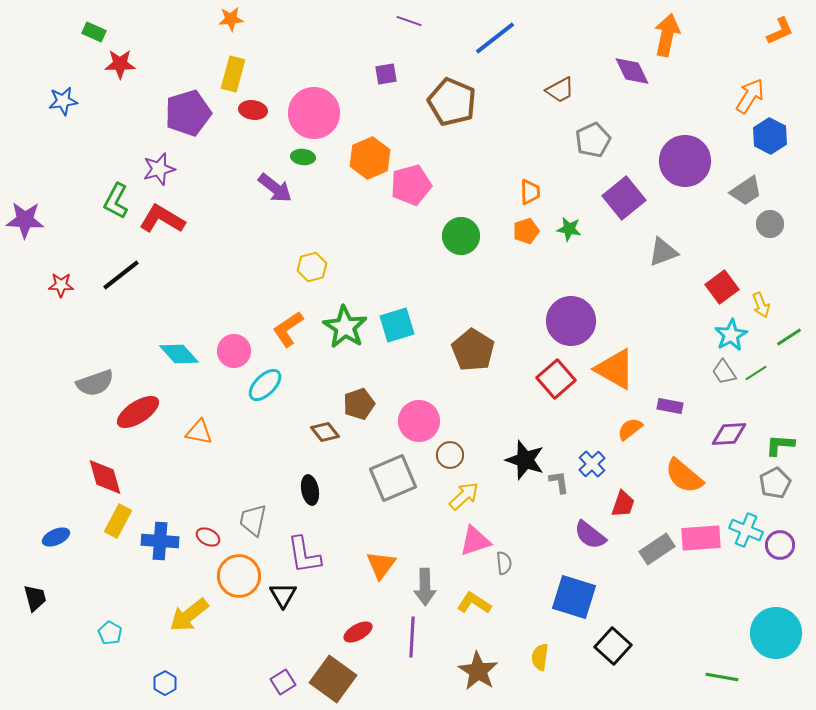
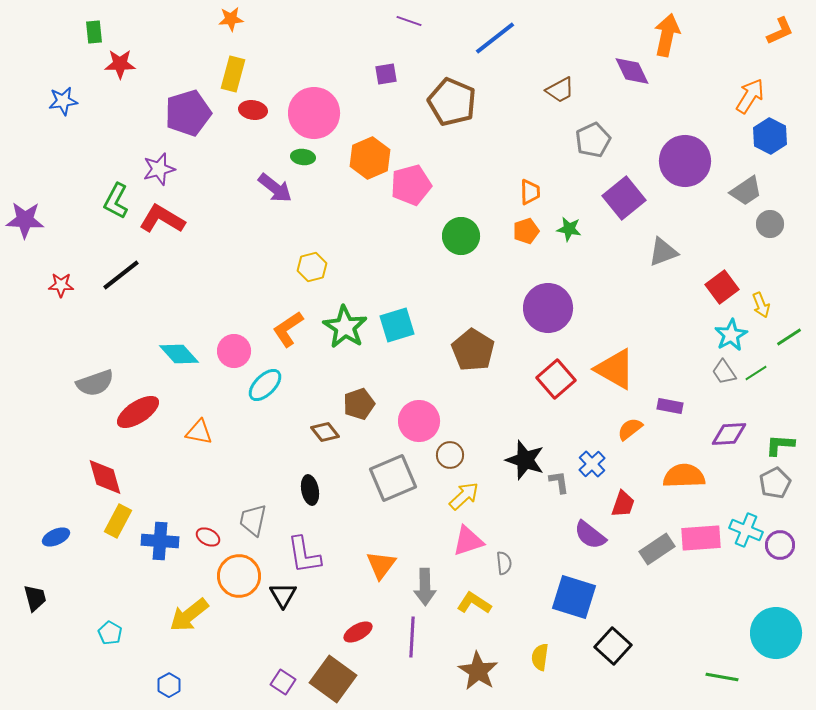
green rectangle at (94, 32): rotated 60 degrees clockwise
purple circle at (571, 321): moved 23 px left, 13 px up
orange semicircle at (684, 476): rotated 138 degrees clockwise
pink triangle at (475, 541): moved 7 px left
purple square at (283, 682): rotated 25 degrees counterclockwise
blue hexagon at (165, 683): moved 4 px right, 2 px down
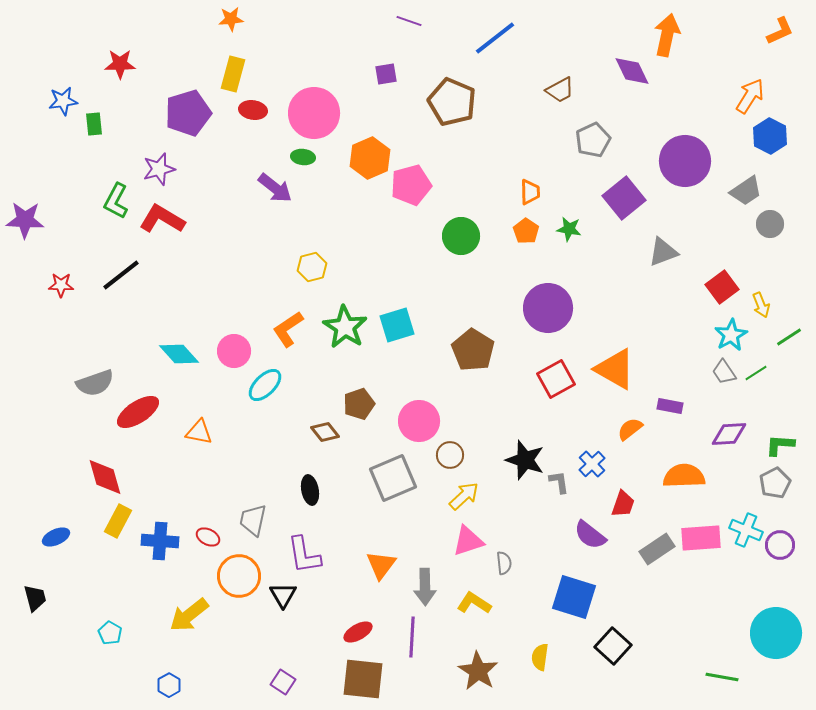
green rectangle at (94, 32): moved 92 px down
orange pentagon at (526, 231): rotated 20 degrees counterclockwise
red square at (556, 379): rotated 12 degrees clockwise
brown square at (333, 679): moved 30 px right; rotated 30 degrees counterclockwise
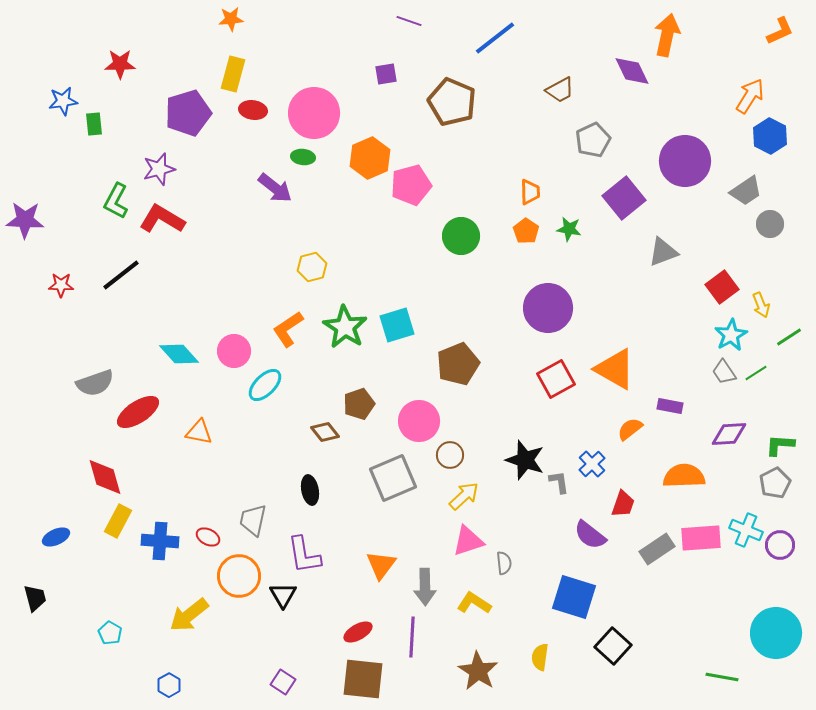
brown pentagon at (473, 350): moved 15 px left, 14 px down; rotated 18 degrees clockwise
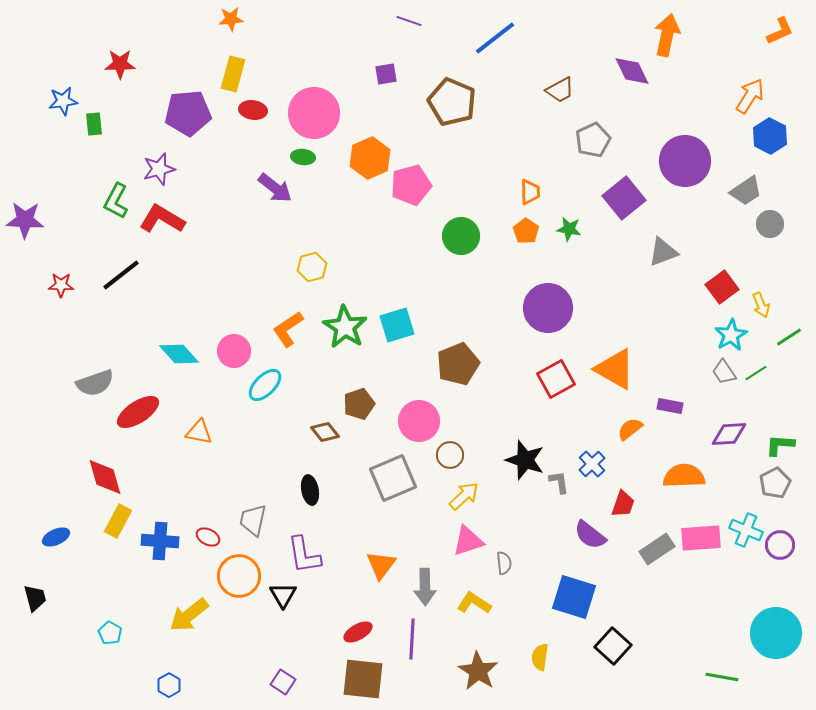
purple pentagon at (188, 113): rotated 12 degrees clockwise
purple line at (412, 637): moved 2 px down
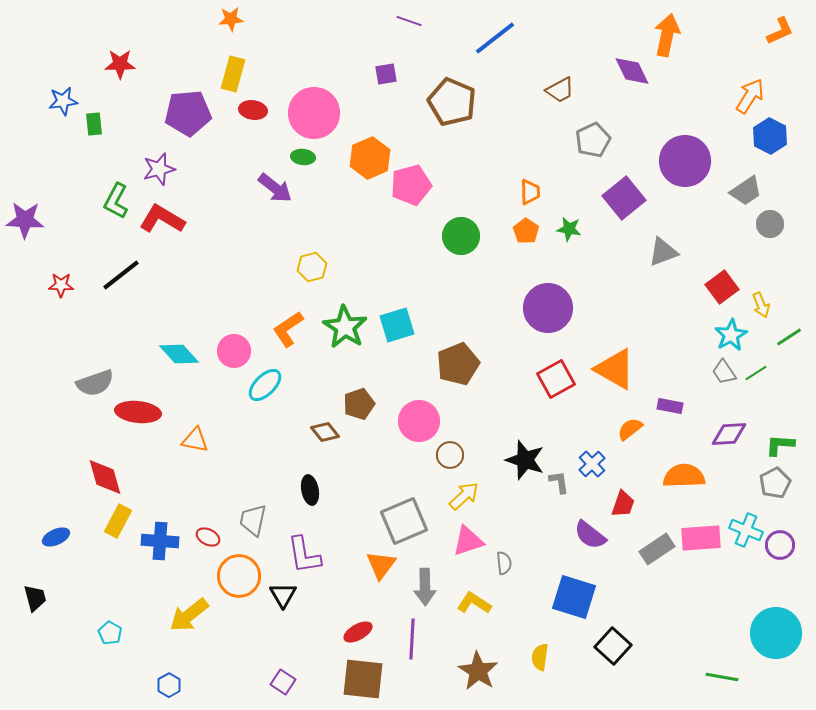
red ellipse at (138, 412): rotated 39 degrees clockwise
orange triangle at (199, 432): moved 4 px left, 8 px down
gray square at (393, 478): moved 11 px right, 43 px down
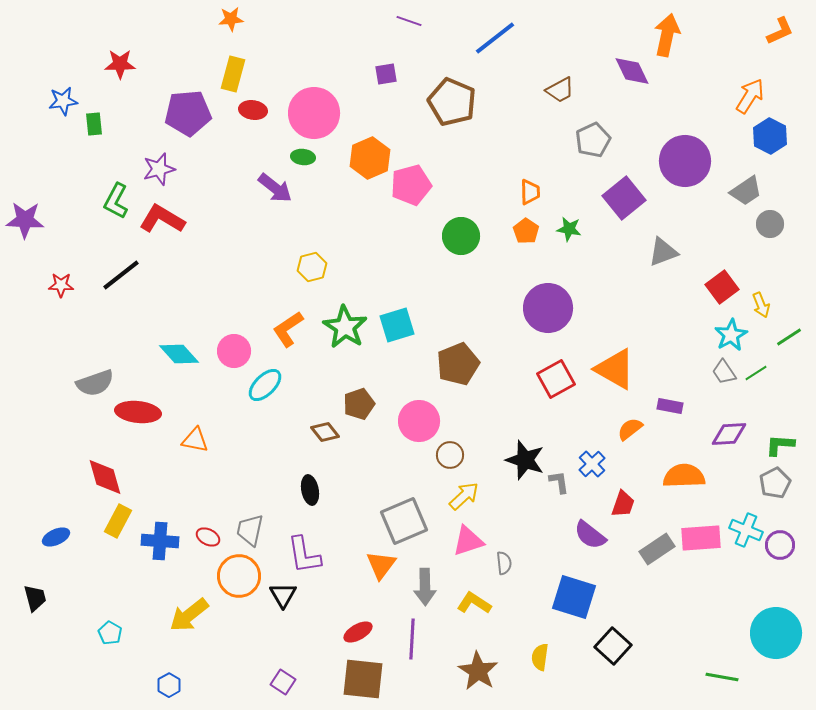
gray trapezoid at (253, 520): moved 3 px left, 10 px down
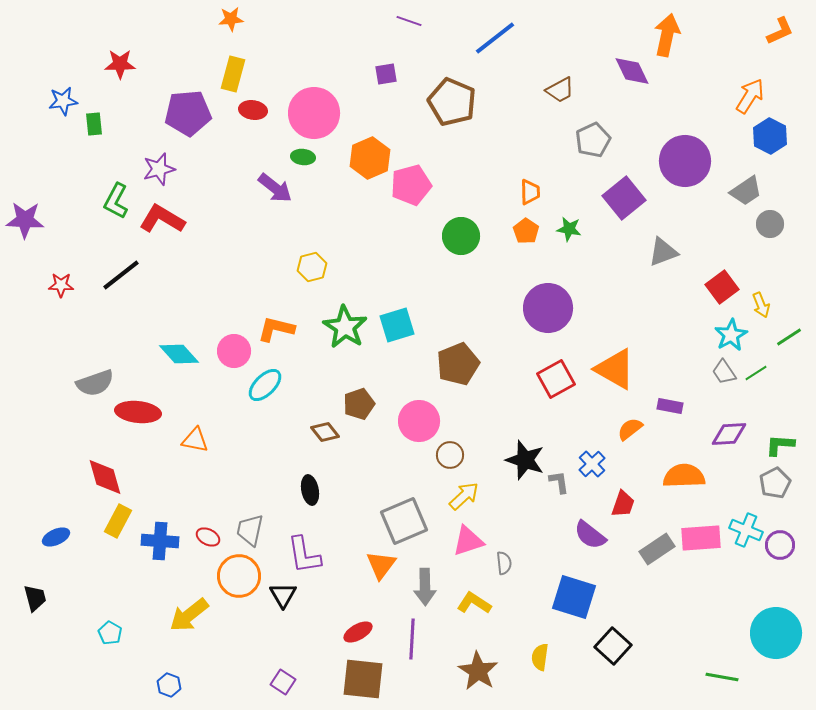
orange L-shape at (288, 329): moved 12 px left; rotated 48 degrees clockwise
blue hexagon at (169, 685): rotated 10 degrees counterclockwise
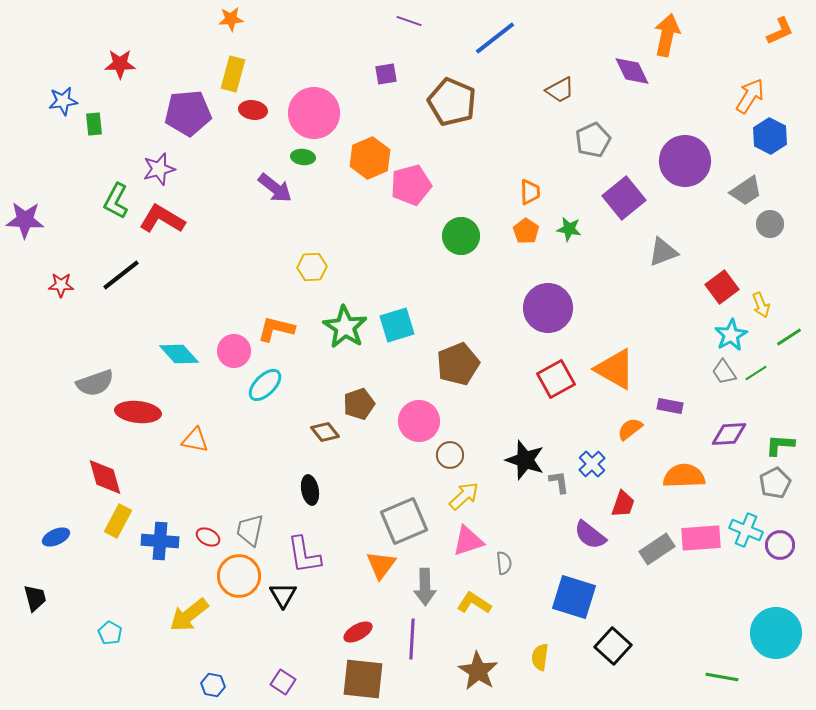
yellow hexagon at (312, 267): rotated 12 degrees clockwise
blue hexagon at (169, 685): moved 44 px right; rotated 10 degrees counterclockwise
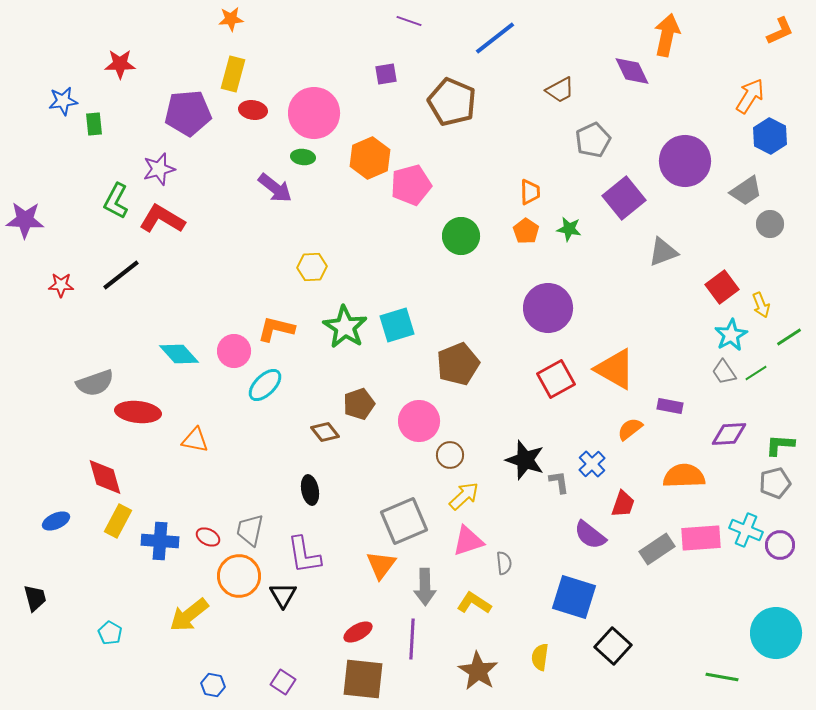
gray pentagon at (775, 483): rotated 12 degrees clockwise
blue ellipse at (56, 537): moved 16 px up
